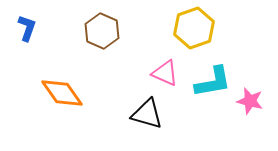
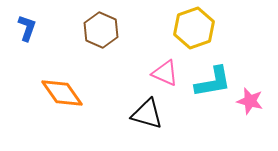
brown hexagon: moved 1 px left, 1 px up
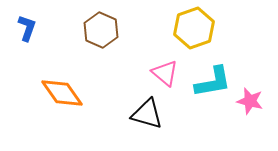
pink triangle: rotated 16 degrees clockwise
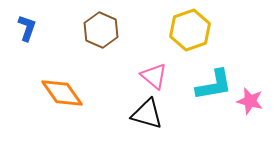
yellow hexagon: moved 4 px left, 2 px down
pink triangle: moved 11 px left, 3 px down
cyan L-shape: moved 1 px right, 3 px down
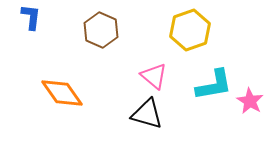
blue L-shape: moved 4 px right, 11 px up; rotated 12 degrees counterclockwise
pink star: rotated 16 degrees clockwise
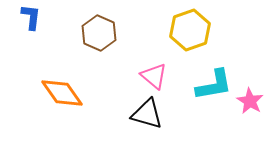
brown hexagon: moved 2 px left, 3 px down
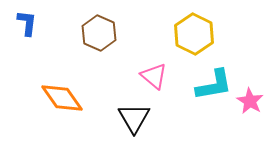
blue L-shape: moved 4 px left, 6 px down
yellow hexagon: moved 4 px right, 4 px down; rotated 15 degrees counterclockwise
orange diamond: moved 5 px down
black triangle: moved 13 px left, 4 px down; rotated 44 degrees clockwise
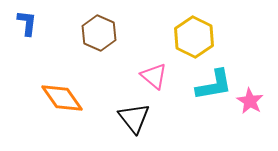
yellow hexagon: moved 3 px down
black triangle: rotated 8 degrees counterclockwise
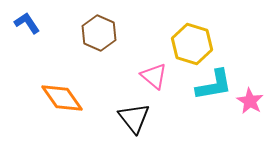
blue L-shape: rotated 40 degrees counterclockwise
yellow hexagon: moved 2 px left, 7 px down; rotated 9 degrees counterclockwise
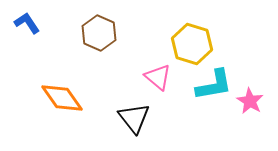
pink triangle: moved 4 px right, 1 px down
